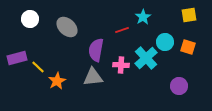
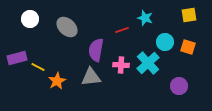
cyan star: moved 2 px right, 1 px down; rotated 21 degrees counterclockwise
cyan cross: moved 2 px right, 5 px down
yellow line: rotated 16 degrees counterclockwise
gray triangle: moved 2 px left
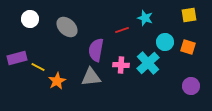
purple circle: moved 12 px right
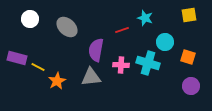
orange square: moved 10 px down
purple rectangle: rotated 30 degrees clockwise
cyan cross: rotated 30 degrees counterclockwise
